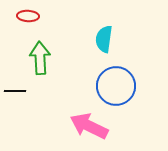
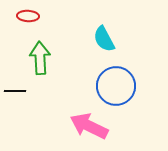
cyan semicircle: rotated 36 degrees counterclockwise
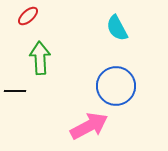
red ellipse: rotated 45 degrees counterclockwise
cyan semicircle: moved 13 px right, 11 px up
pink arrow: rotated 126 degrees clockwise
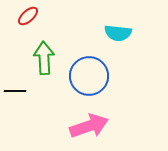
cyan semicircle: moved 1 px right, 5 px down; rotated 56 degrees counterclockwise
green arrow: moved 4 px right
blue circle: moved 27 px left, 10 px up
pink arrow: rotated 9 degrees clockwise
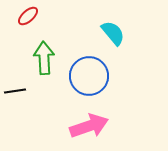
cyan semicircle: moved 5 px left; rotated 136 degrees counterclockwise
black line: rotated 10 degrees counterclockwise
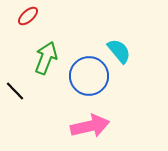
cyan semicircle: moved 6 px right, 18 px down
green arrow: moved 2 px right; rotated 24 degrees clockwise
black line: rotated 55 degrees clockwise
pink arrow: moved 1 px right; rotated 6 degrees clockwise
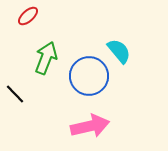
black line: moved 3 px down
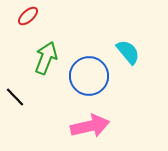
cyan semicircle: moved 9 px right, 1 px down
black line: moved 3 px down
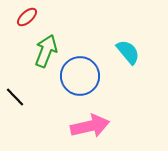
red ellipse: moved 1 px left, 1 px down
green arrow: moved 7 px up
blue circle: moved 9 px left
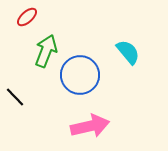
blue circle: moved 1 px up
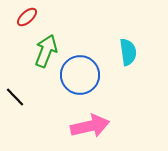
cyan semicircle: rotated 32 degrees clockwise
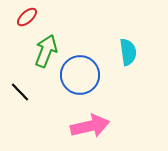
black line: moved 5 px right, 5 px up
